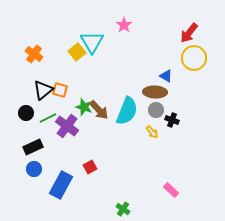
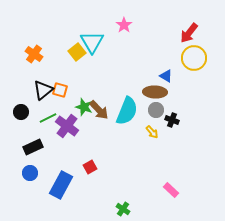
black circle: moved 5 px left, 1 px up
blue circle: moved 4 px left, 4 px down
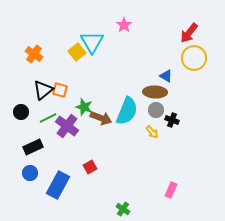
brown arrow: moved 2 px right, 8 px down; rotated 25 degrees counterclockwise
blue rectangle: moved 3 px left
pink rectangle: rotated 70 degrees clockwise
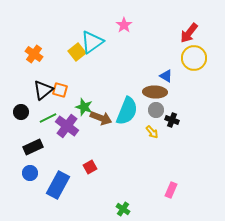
cyan triangle: rotated 25 degrees clockwise
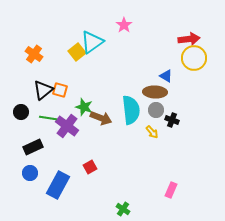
red arrow: moved 6 px down; rotated 135 degrees counterclockwise
cyan semicircle: moved 4 px right, 1 px up; rotated 28 degrees counterclockwise
green line: rotated 36 degrees clockwise
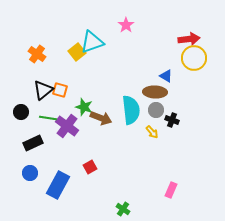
pink star: moved 2 px right
cyan triangle: rotated 15 degrees clockwise
orange cross: moved 3 px right
black rectangle: moved 4 px up
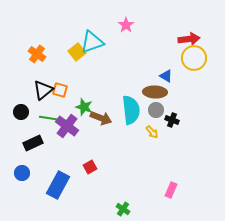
blue circle: moved 8 px left
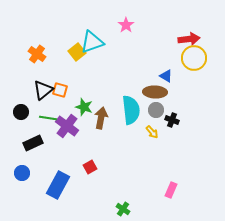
brown arrow: rotated 100 degrees counterclockwise
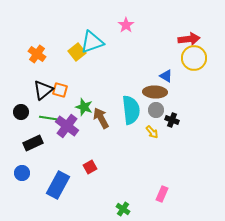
brown arrow: rotated 40 degrees counterclockwise
pink rectangle: moved 9 px left, 4 px down
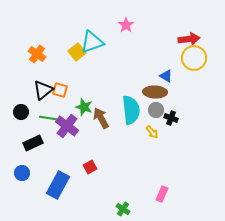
black cross: moved 1 px left, 2 px up
